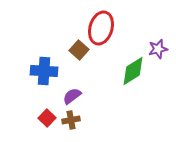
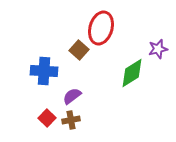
green diamond: moved 1 px left, 2 px down
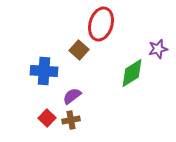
red ellipse: moved 4 px up
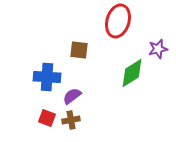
red ellipse: moved 17 px right, 3 px up
brown square: rotated 36 degrees counterclockwise
blue cross: moved 3 px right, 6 px down
red square: rotated 24 degrees counterclockwise
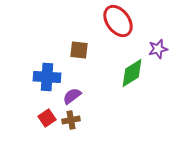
red ellipse: rotated 52 degrees counterclockwise
red square: rotated 36 degrees clockwise
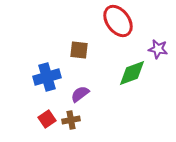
purple star: rotated 24 degrees clockwise
green diamond: rotated 12 degrees clockwise
blue cross: rotated 20 degrees counterclockwise
purple semicircle: moved 8 px right, 2 px up
red square: moved 1 px down
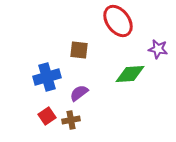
green diamond: moved 2 px left, 1 px down; rotated 16 degrees clockwise
purple semicircle: moved 1 px left, 1 px up
red square: moved 3 px up
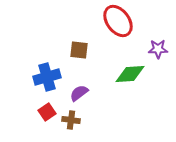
purple star: rotated 12 degrees counterclockwise
red square: moved 4 px up
brown cross: rotated 18 degrees clockwise
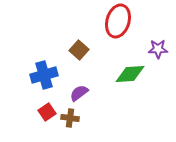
red ellipse: rotated 52 degrees clockwise
brown square: rotated 36 degrees clockwise
blue cross: moved 3 px left, 2 px up
brown cross: moved 1 px left, 2 px up
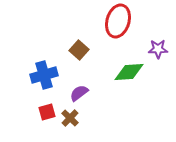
green diamond: moved 1 px left, 2 px up
red square: rotated 18 degrees clockwise
brown cross: rotated 36 degrees clockwise
